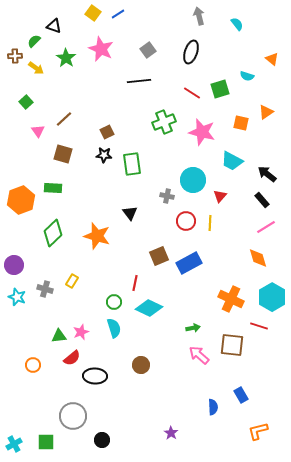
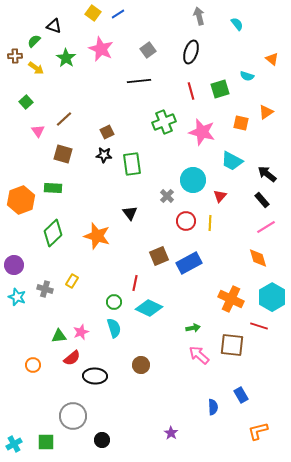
red line at (192, 93): moved 1 px left, 2 px up; rotated 42 degrees clockwise
gray cross at (167, 196): rotated 32 degrees clockwise
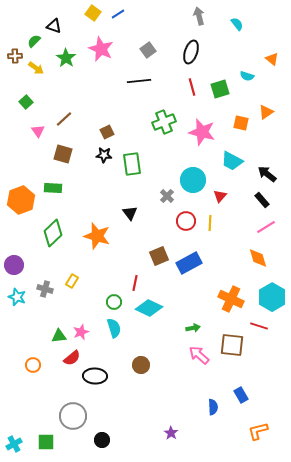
red line at (191, 91): moved 1 px right, 4 px up
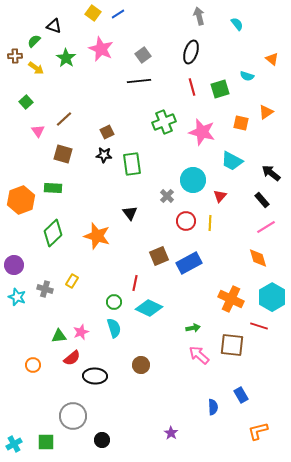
gray square at (148, 50): moved 5 px left, 5 px down
black arrow at (267, 174): moved 4 px right, 1 px up
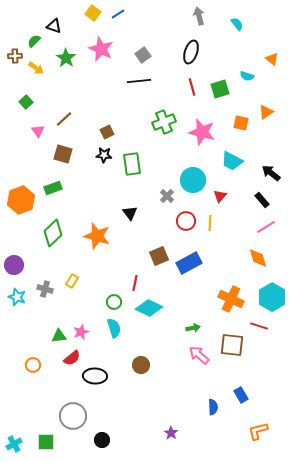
green rectangle at (53, 188): rotated 24 degrees counterclockwise
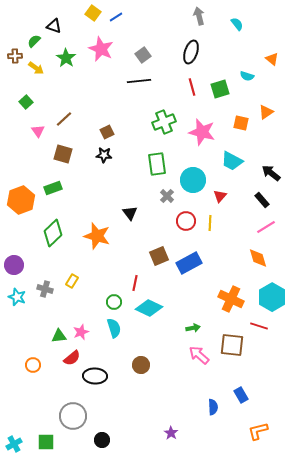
blue line at (118, 14): moved 2 px left, 3 px down
green rectangle at (132, 164): moved 25 px right
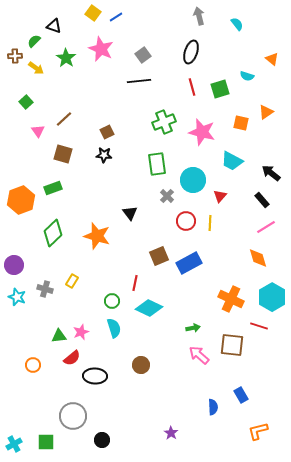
green circle at (114, 302): moved 2 px left, 1 px up
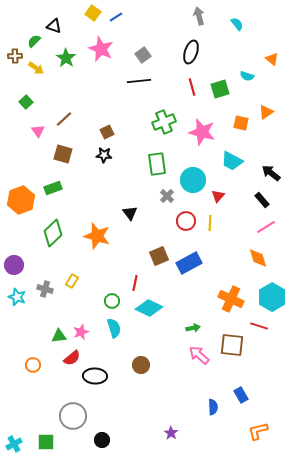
red triangle at (220, 196): moved 2 px left
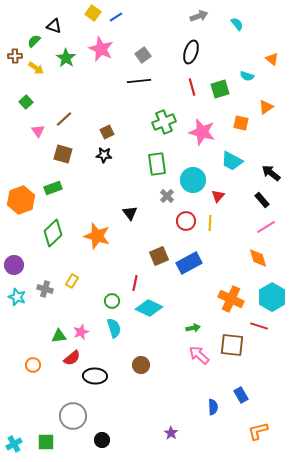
gray arrow at (199, 16): rotated 84 degrees clockwise
orange triangle at (266, 112): moved 5 px up
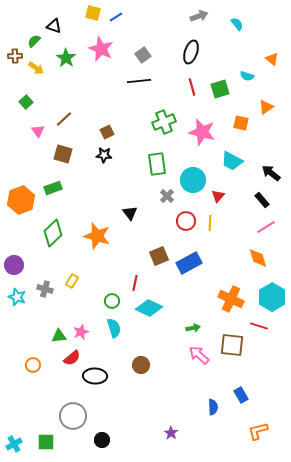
yellow square at (93, 13): rotated 21 degrees counterclockwise
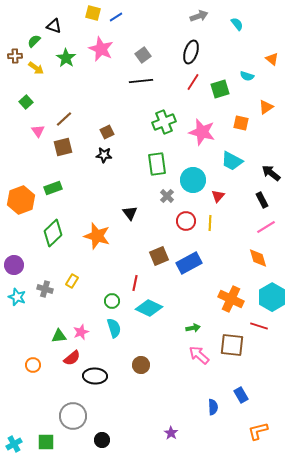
black line at (139, 81): moved 2 px right
red line at (192, 87): moved 1 px right, 5 px up; rotated 48 degrees clockwise
brown square at (63, 154): moved 7 px up; rotated 30 degrees counterclockwise
black rectangle at (262, 200): rotated 14 degrees clockwise
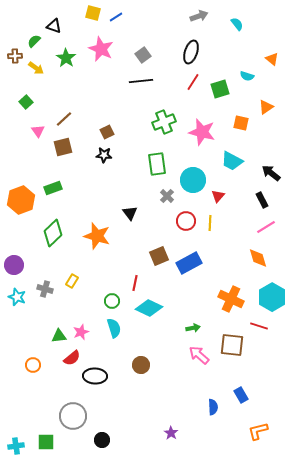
cyan cross at (14, 444): moved 2 px right, 2 px down; rotated 21 degrees clockwise
